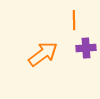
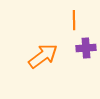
orange arrow: moved 2 px down
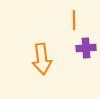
orange arrow: moved 1 px left, 3 px down; rotated 120 degrees clockwise
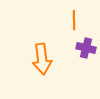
purple cross: rotated 18 degrees clockwise
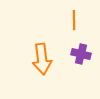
purple cross: moved 5 px left, 6 px down
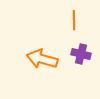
orange arrow: rotated 112 degrees clockwise
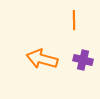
purple cross: moved 2 px right, 6 px down
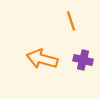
orange line: moved 3 px left, 1 px down; rotated 18 degrees counterclockwise
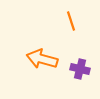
purple cross: moved 3 px left, 9 px down
